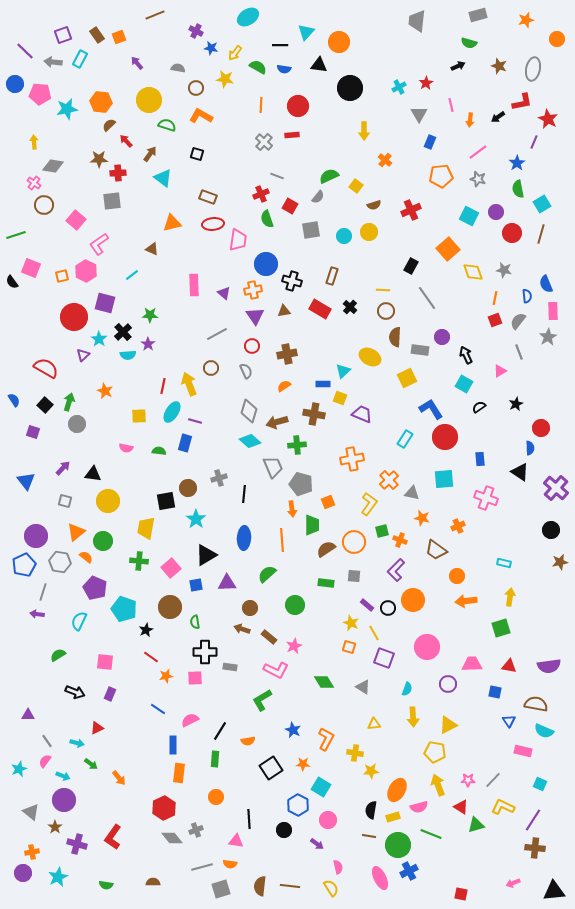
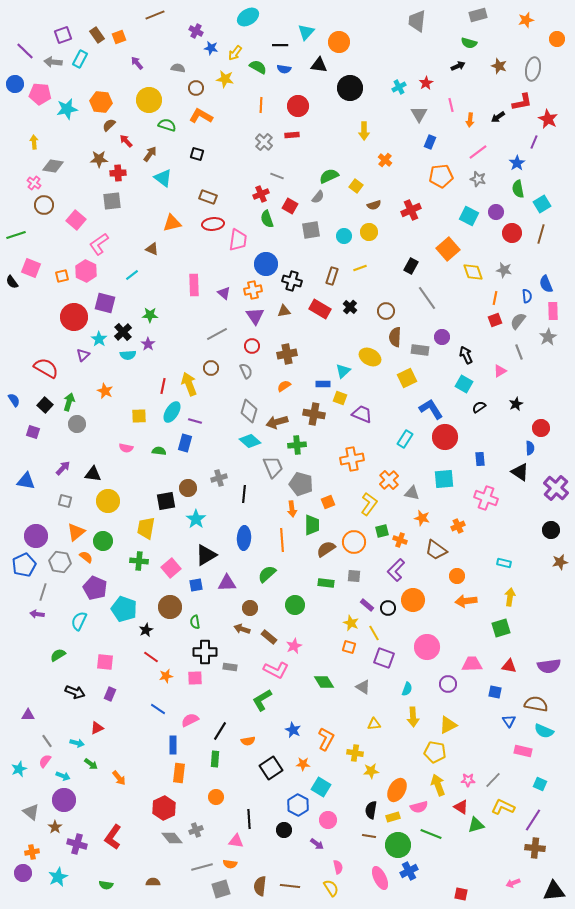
yellow line at (383, 290): moved 23 px left, 22 px up; rotated 24 degrees counterclockwise
blue triangle at (26, 481): rotated 42 degrees counterclockwise
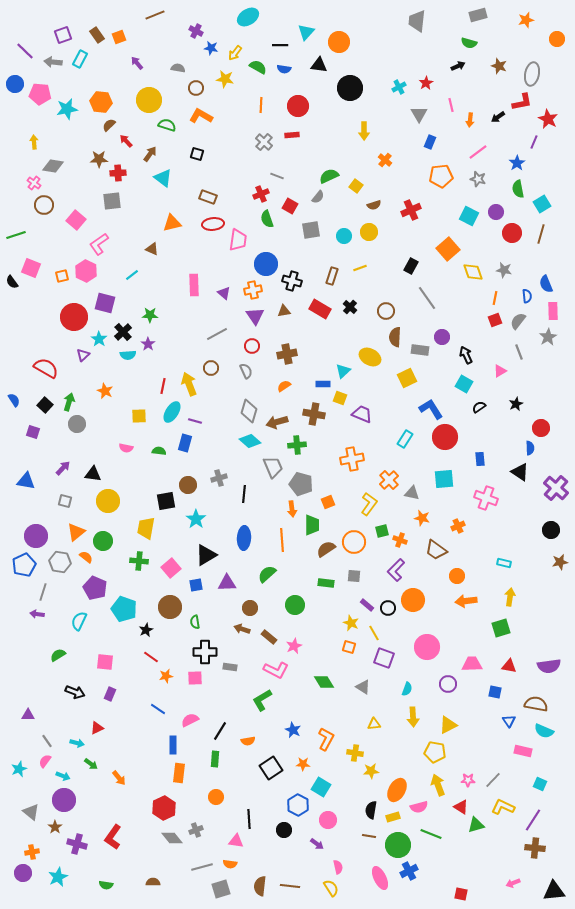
gray ellipse at (533, 69): moved 1 px left, 5 px down
brown circle at (188, 488): moved 3 px up
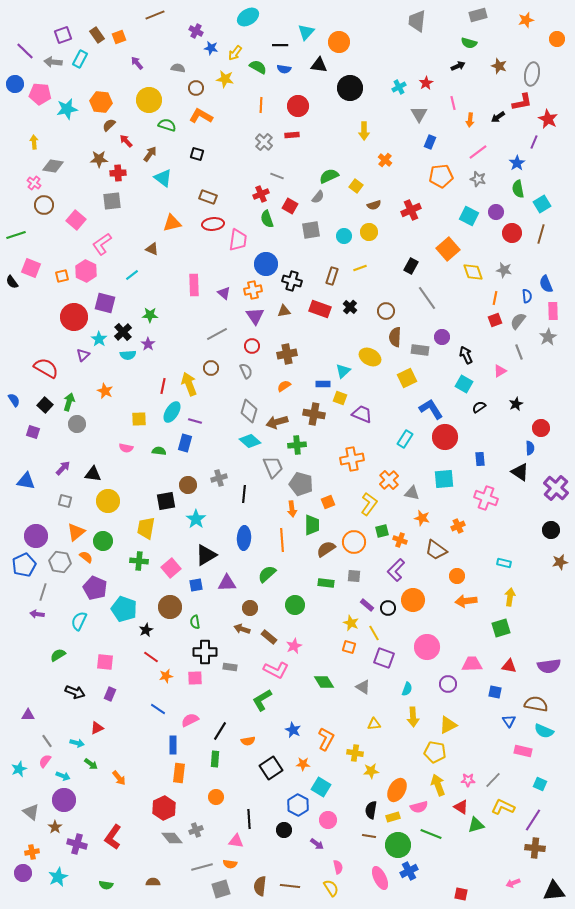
pink line at (451, 105): moved 2 px right, 2 px up
pink L-shape at (99, 244): moved 3 px right
red rectangle at (320, 309): rotated 10 degrees counterclockwise
yellow square at (139, 416): moved 3 px down
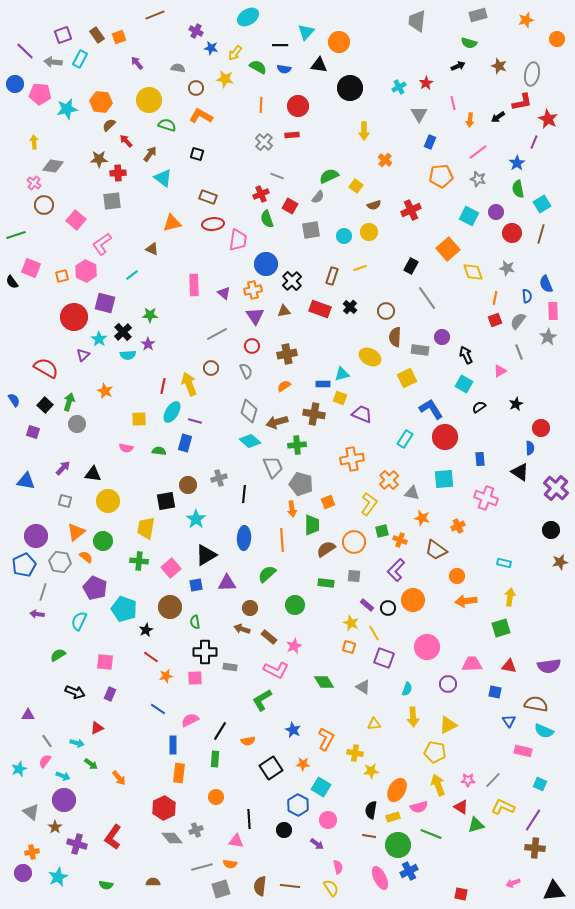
gray star at (504, 270): moved 3 px right, 2 px up
black cross at (292, 281): rotated 30 degrees clockwise
cyan triangle at (343, 371): moved 1 px left, 3 px down; rotated 28 degrees clockwise
